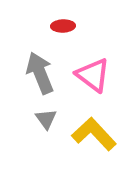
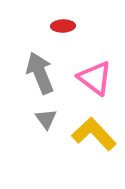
pink triangle: moved 2 px right, 3 px down
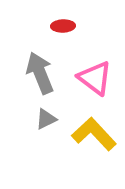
gray triangle: rotated 40 degrees clockwise
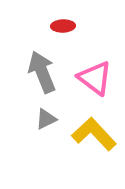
gray arrow: moved 2 px right, 1 px up
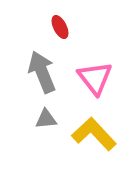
red ellipse: moved 3 px left, 1 px down; rotated 65 degrees clockwise
pink triangle: rotated 15 degrees clockwise
gray triangle: rotated 20 degrees clockwise
